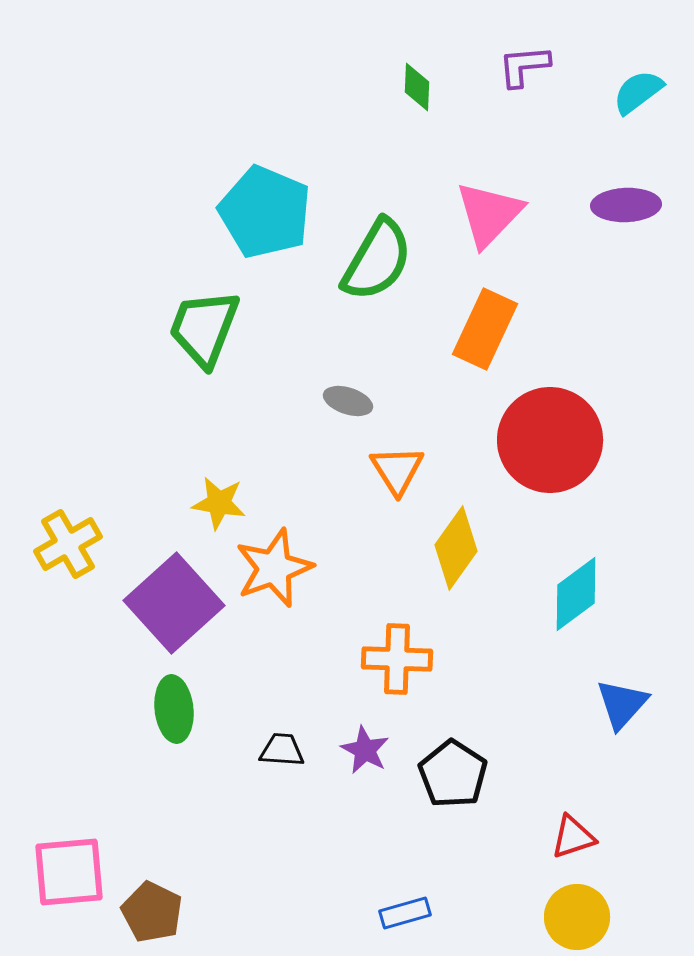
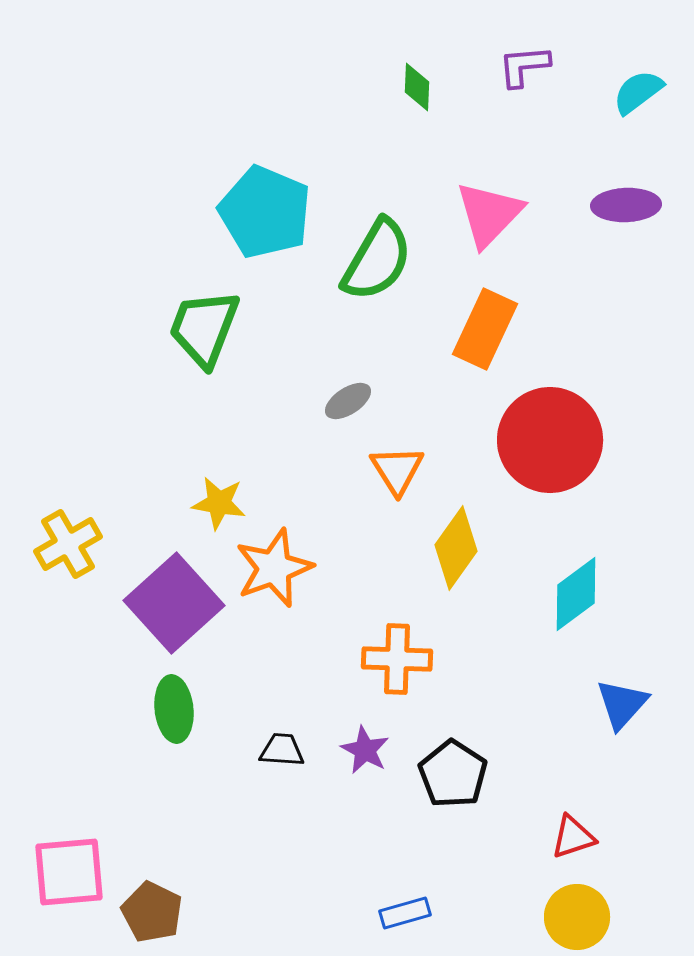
gray ellipse: rotated 51 degrees counterclockwise
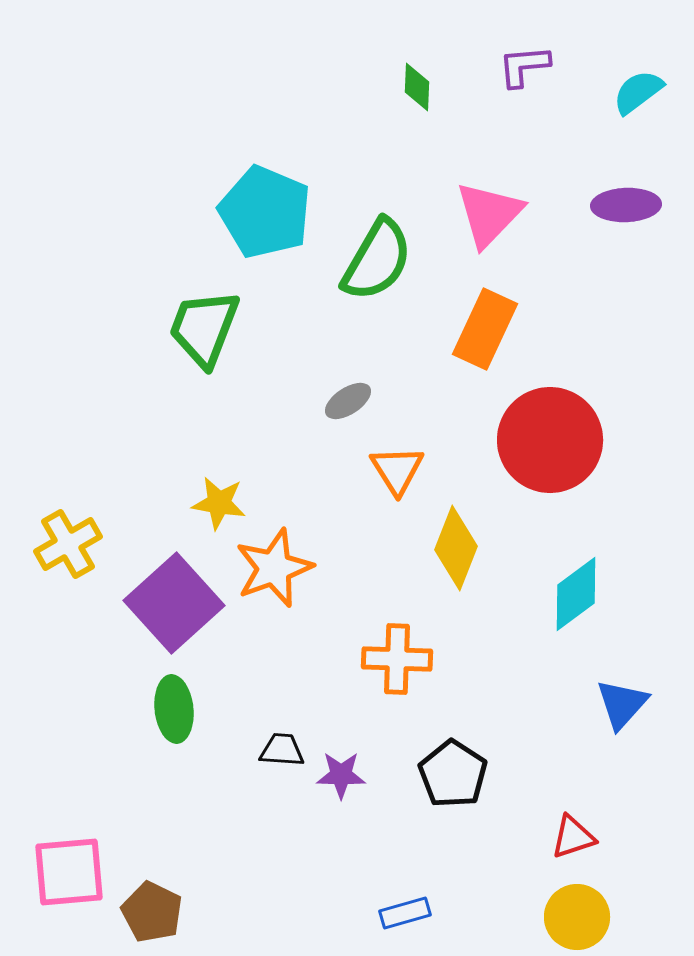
yellow diamond: rotated 14 degrees counterclockwise
purple star: moved 24 px left, 25 px down; rotated 27 degrees counterclockwise
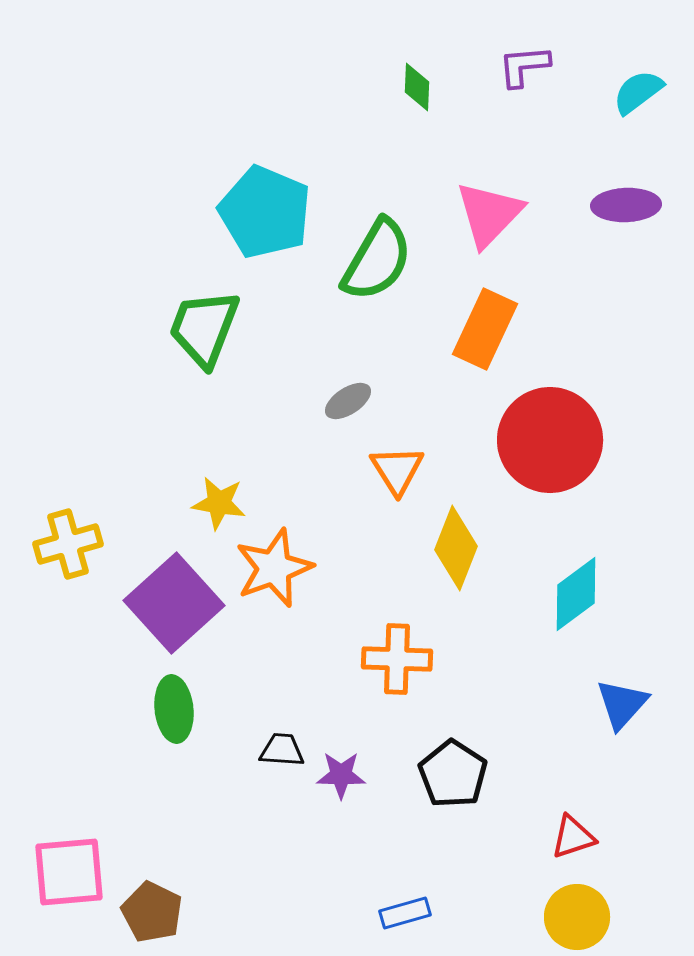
yellow cross: rotated 14 degrees clockwise
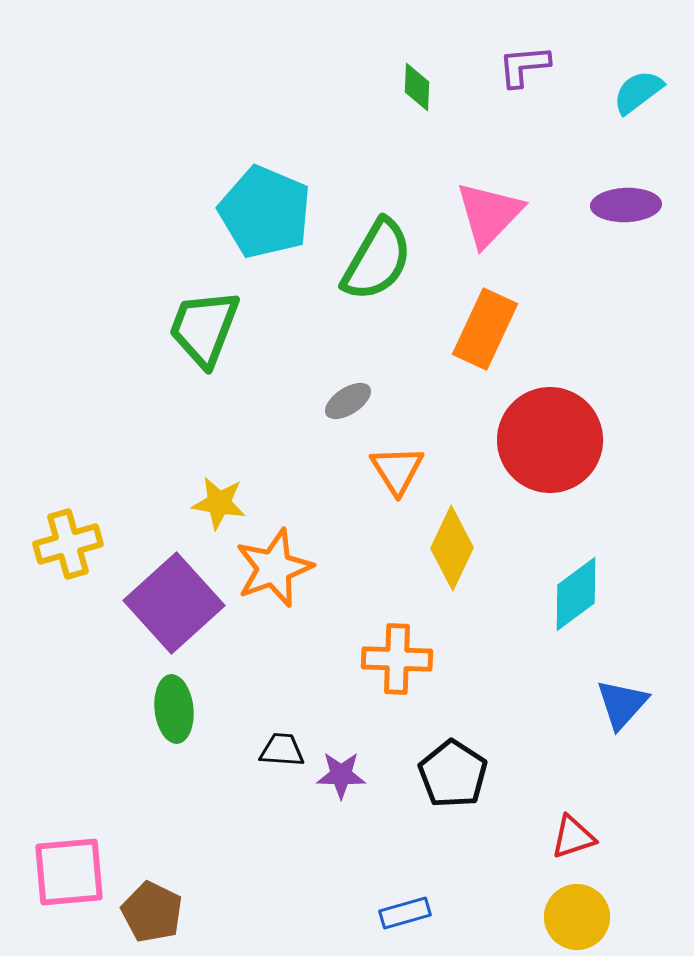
yellow diamond: moved 4 px left; rotated 4 degrees clockwise
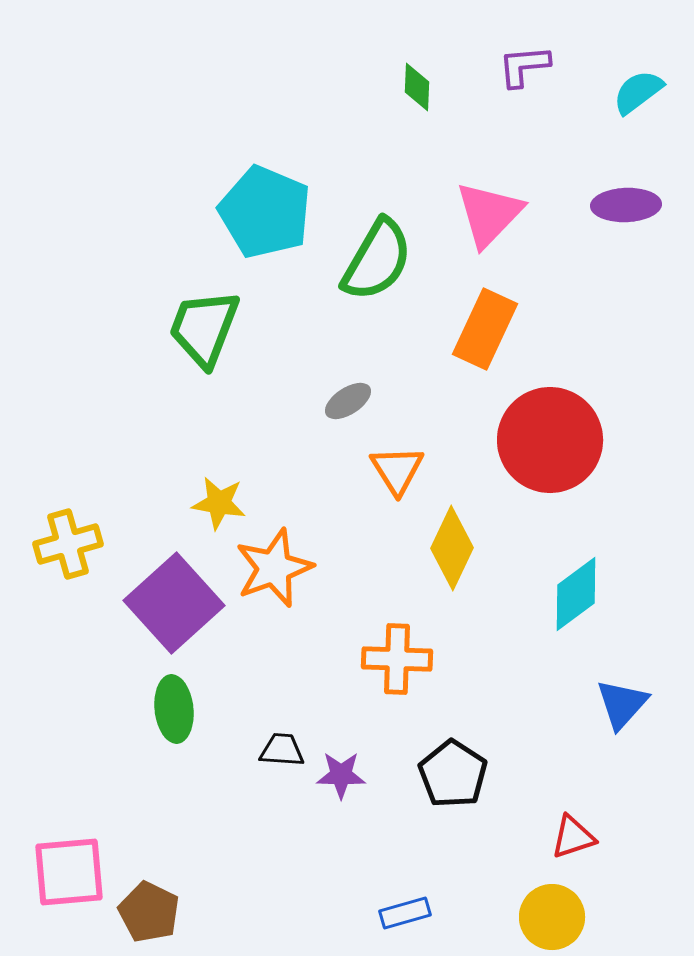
brown pentagon: moved 3 px left
yellow circle: moved 25 px left
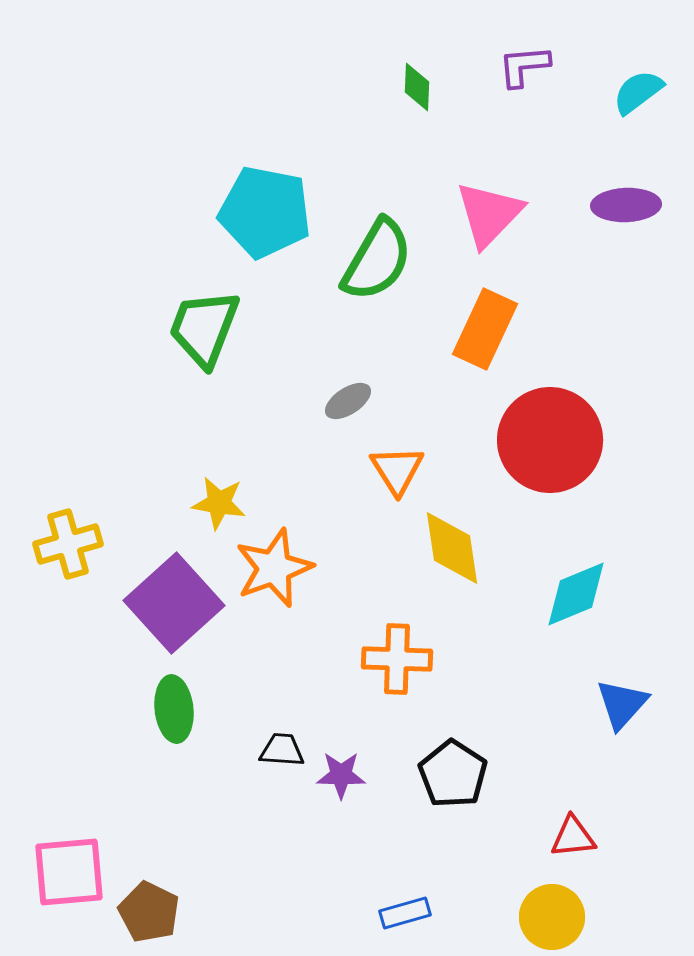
cyan pentagon: rotated 12 degrees counterclockwise
yellow diamond: rotated 34 degrees counterclockwise
cyan diamond: rotated 14 degrees clockwise
red triangle: rotated 12 degrees clockwise
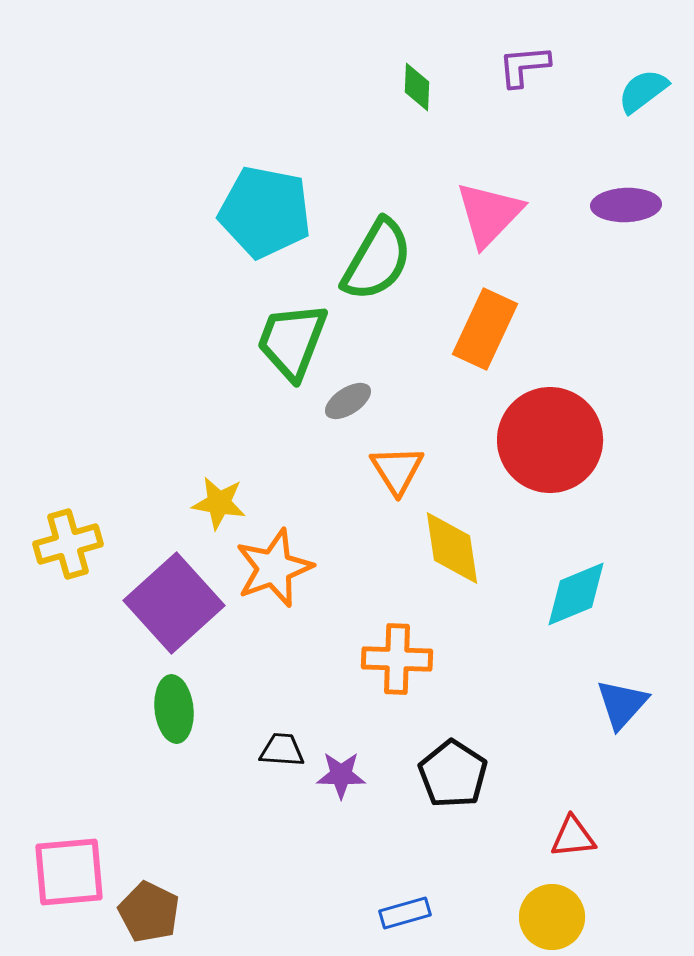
cyan semicircle: moved 5 px right, 1 px up
green trapezoid: moved 88 px right, 13 px down
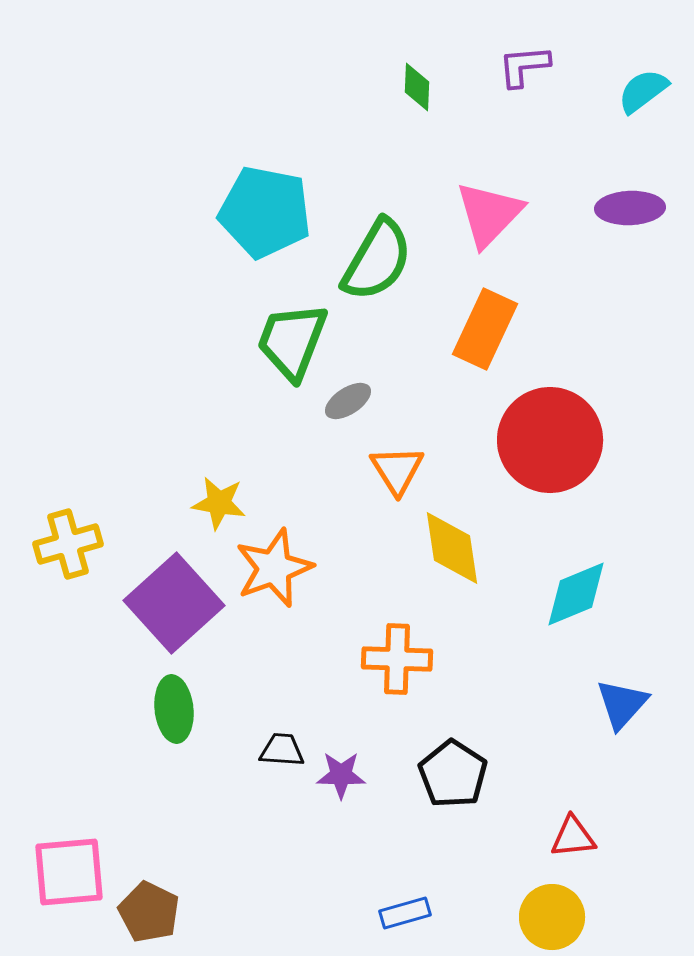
purple ellipse: moved 4 px right, 3 px down
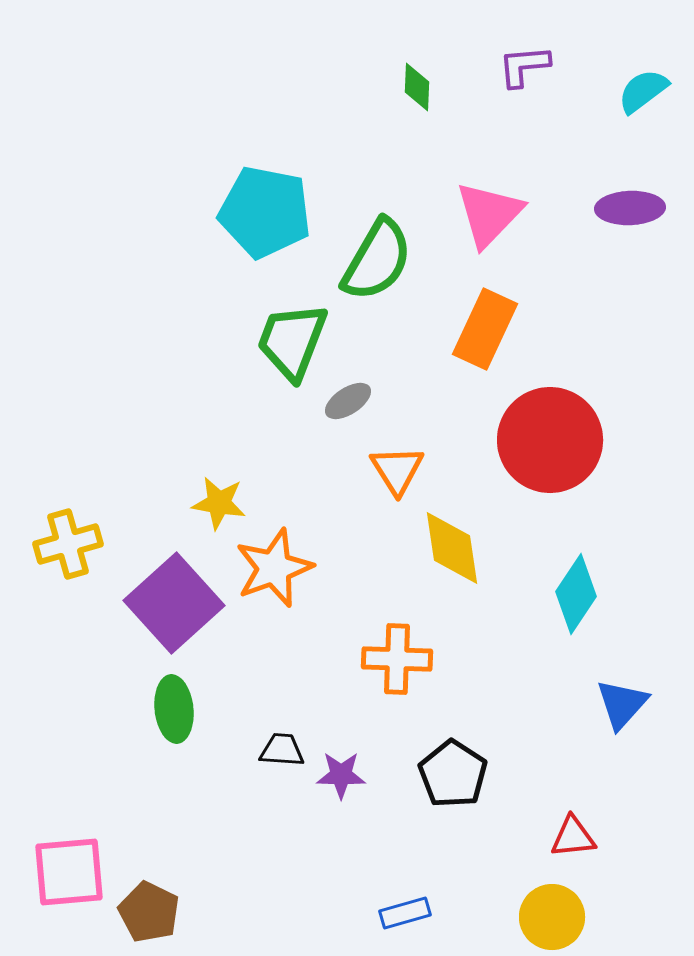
cyan diamond: rotated 34 degrees counterclockwise
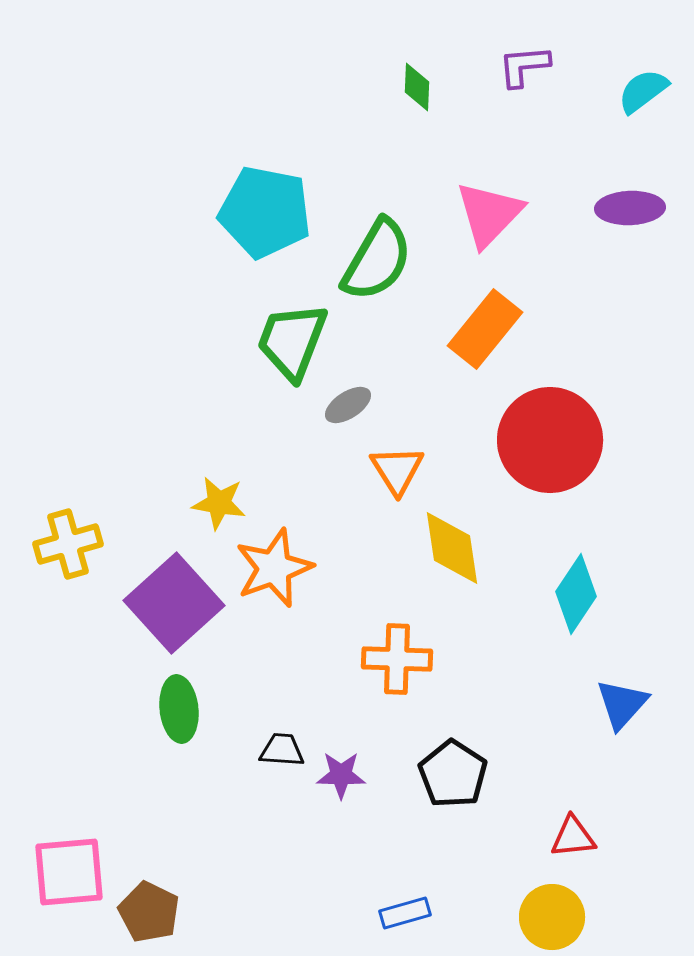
orange rectangle: rotated 14 degrees clockwise
gray ellipse: moved 4 px down
green ellipse: moved 5 px right
